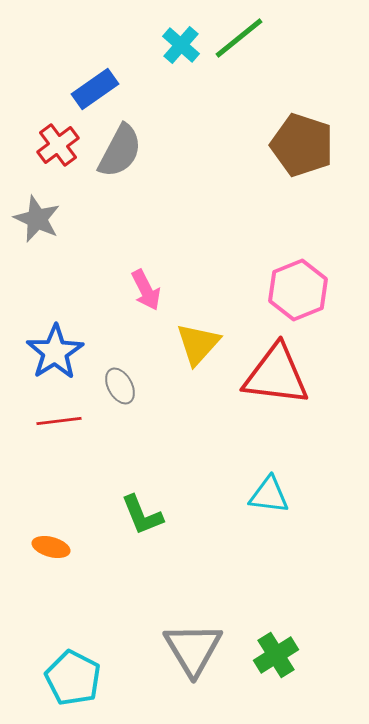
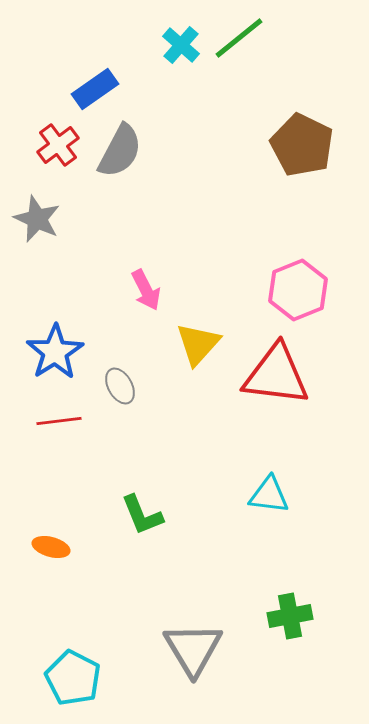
brown pentagon: rotated 8 degrees clockwise
green cross: moved 14 px right, 39 px up; rotated 21 degrees clockwise
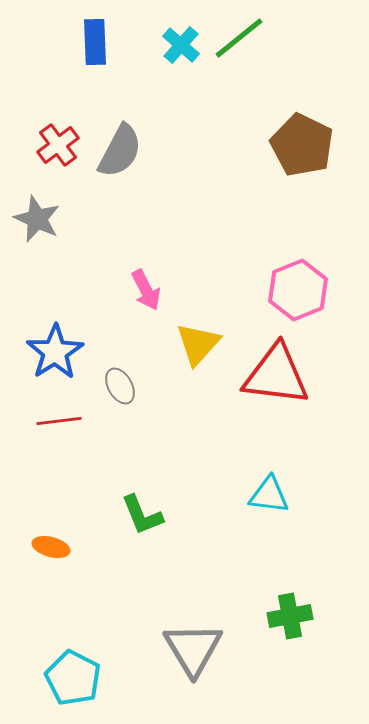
blue rectangle: moved 47 px up; rotated 57 degrees counterclockwise
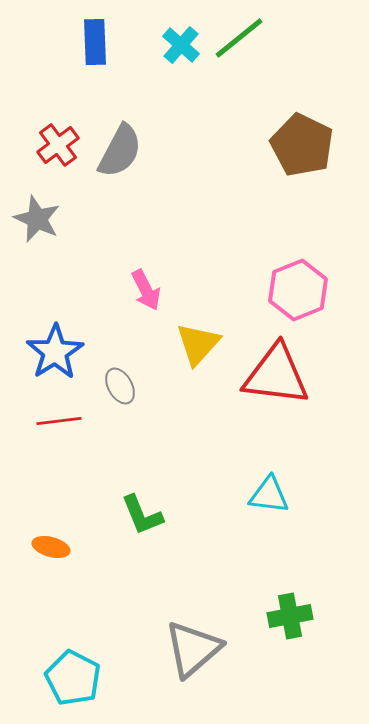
gray triangle: rotated 20 degrees clockwise
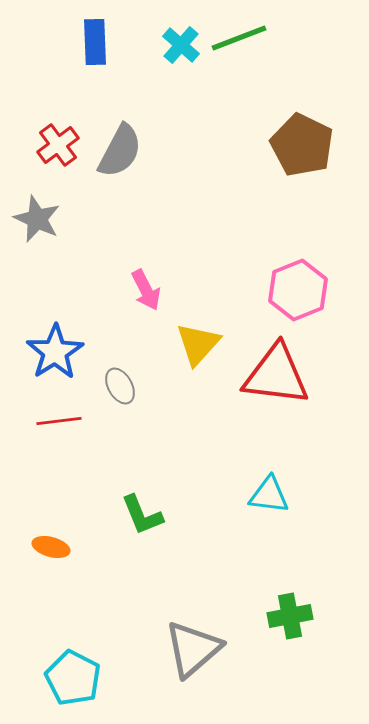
green line: rotated 18 degrees clockwise
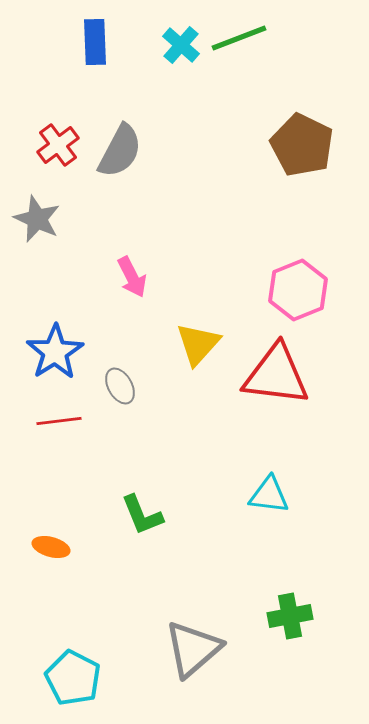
pink arrow: moved 14 px left, 13 px up
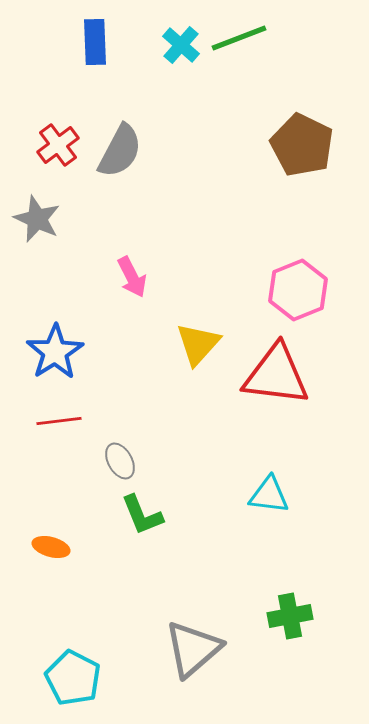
gray ellipse: moved 75 px down
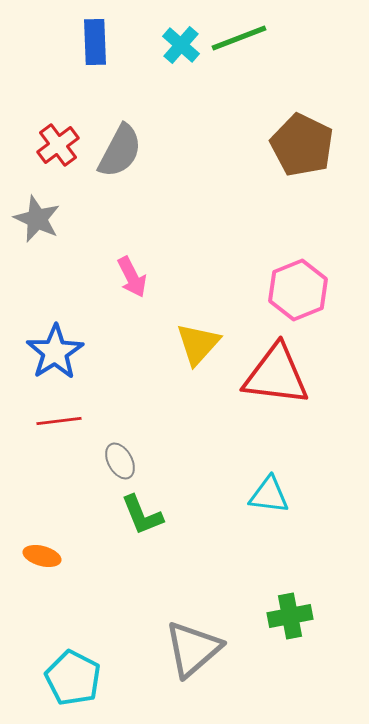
orange ellipse: moved 9 px left, 9 px down
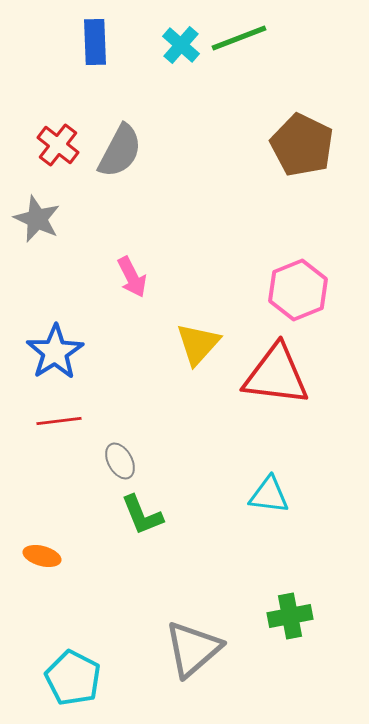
red cross: rotated 15 degrees counterclockwise
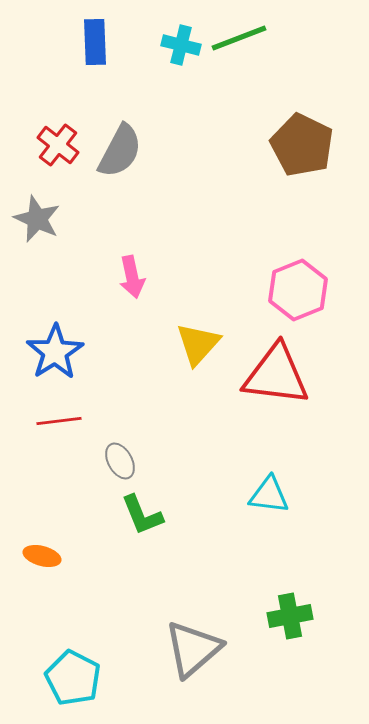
cyan cross: rotated 27 degrees counterclockwise
pink arrow: rotated 15 degrees clockwise
